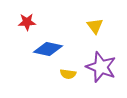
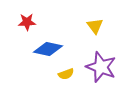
yellow semicircle: moved 2 px left; rotated 28 degrees counterclockwise
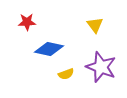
yellow triangle: moved 1 px up
blue diamond: moved 1 px right
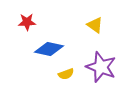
yellow triangle: rotated 18 degrees counterclockwise
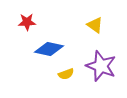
purple star: moved 1 px up
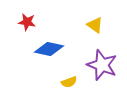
red star: rotated 12 degrees clockwise
purple star: moved 1 px right, 1 px up
yellow semicircle: moved 3 px right, 8 px down
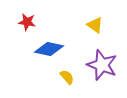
yellow semicircle: moved 2 px left, 5 px up; rotated 112 degrees counterclockwise
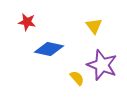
yellow triangle: moved 1 px left, 1 px down; rotated 18 degrees clockwise
yellow semicircle: moved 10 px right, 1 px down
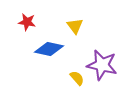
yellow triangle: moved 19 px left
purple star: rotated 8 degrees counterclockwise
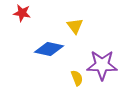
red star: moved 5 px left, 9 px up
purple star: rotated 12 degrees counterclockwise
yellow semicircle: rotated 21 degrees clockwise
